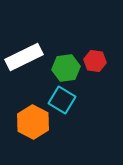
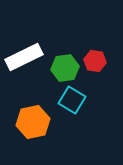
green hexagon: moved 1 px left
cyan square: moved 10 px right
orange hexagon: rotated 20 degrees clockwise
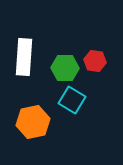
white rectangle: rotated 60 degrees counterclockwise
green hexagon: rotated 8 degrees clockwise
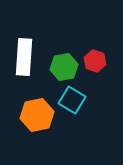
red hexagon: rotated 10 degrees clockwise
green hexagon: moved 1 px left, 1 px up; rotated 12 degrees counterclockwise
orange hexagon: moved 4 px right, 7 px up
